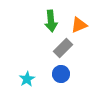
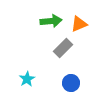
green arrow: rotated 90 degrees counterclockwise
orange triangle: moved 1 px up
blue circle: moved 10 px right, 9 px down
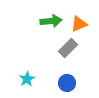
gray rectangle: moved 5 px right
blue circle: moved 4 px left
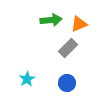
green arrow: moved 1 px up
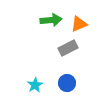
gray rectangle: rotated 18 degrees clockwise
cyan star: moved 8 px right, 6 px down
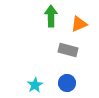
green arrow: moved 4 px up; rotated 85 degrees counterclockwise
gray rectangle: moved 2 px down; rotated 42 degrees clockwise
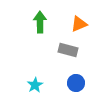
green arrow: moved 11 px left, 6 px down
blue circle: moved 9 px right
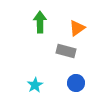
orange triangle: moved 2 px left, 4 px down; rotated 12 degrees counterclockwise
gray rectangle: moved 2 px left, 1 px down
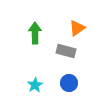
green arrow: moved 5 px left, 11 px down
blue circle: moved 7 px left
